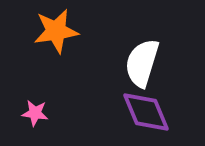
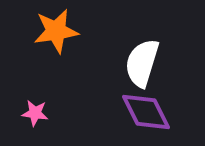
purple diamond: rotated 4 degrees counterclockwise
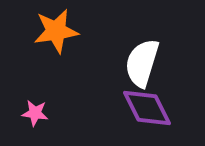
purple diamond: moved 1 px right, 4 px up
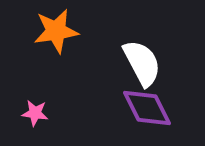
white semicircle: rotated 135 degrees clockwise
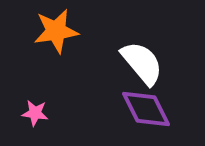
white semicircle: rotated 12 degrees counterclockwise
purple diamond: moved 1 px left, 1 px down
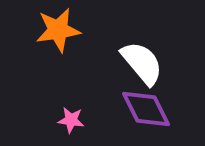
orange star: moved 2 px right, 1 px up
pink star: moved 36 px right, 7 px down
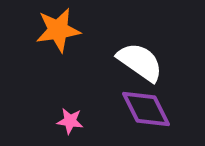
white semicircle: moved 2 px left, 1 px up; rotated 15 degrees counterclockwise
pink star: moved 1 px left, 1 px down
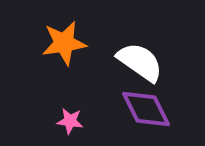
orange star: moved 6 px right, 13 px down
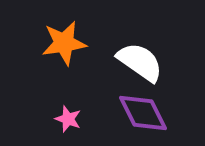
purple diamond: moved 3 px left, 4 px down
pink star: moved 2 px left, 2 px up; rotated 12 degrees clockwise
